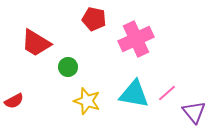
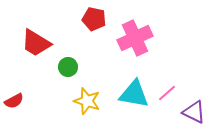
pink cross: moved 1 px left, 1 px up
purple triangle: rotated 25 degrees counterclockwise
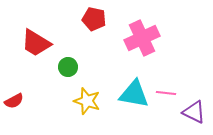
pink cross: moved 7 px right
pink line: moved 1 px left; rotated 48 degrees clockwise
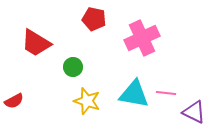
green circle: moved 5 px right
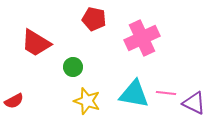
purple triangle: moved 9 px up
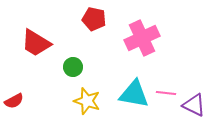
purple triangle: moved 2 px down
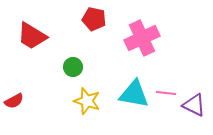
red trapezoid: moved 4 px left, 7 px up
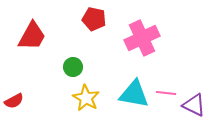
red trapezoid: rotated 92 degrees counterclockwise
yellow star: moved 1 px left, 3 px up; rotated 12 degrees clockwise
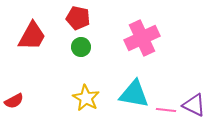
red pentagon: moved 16 px left, 1 px up
green circle: moved 8 px right, 20 px up
pink line: moved 17 px down
